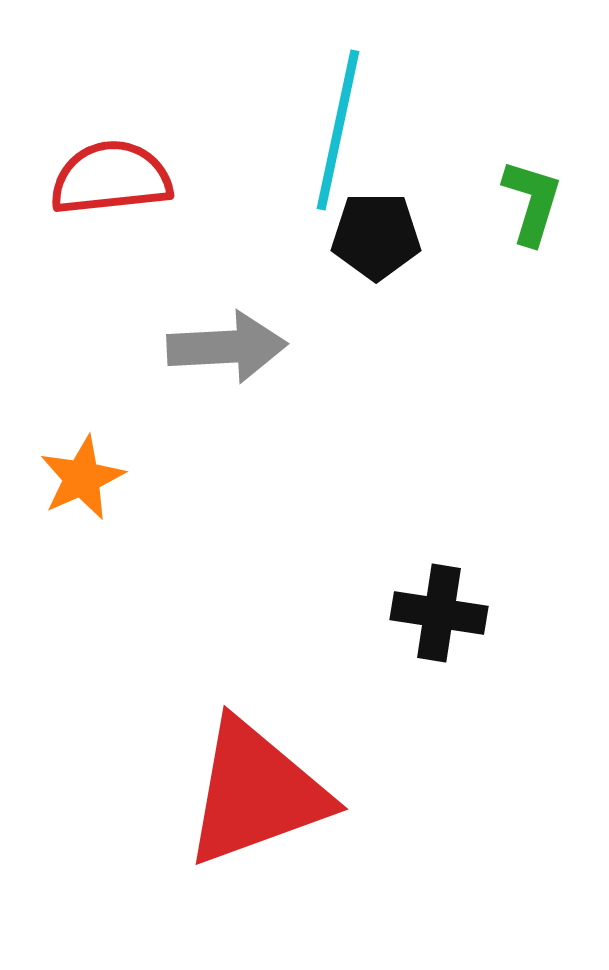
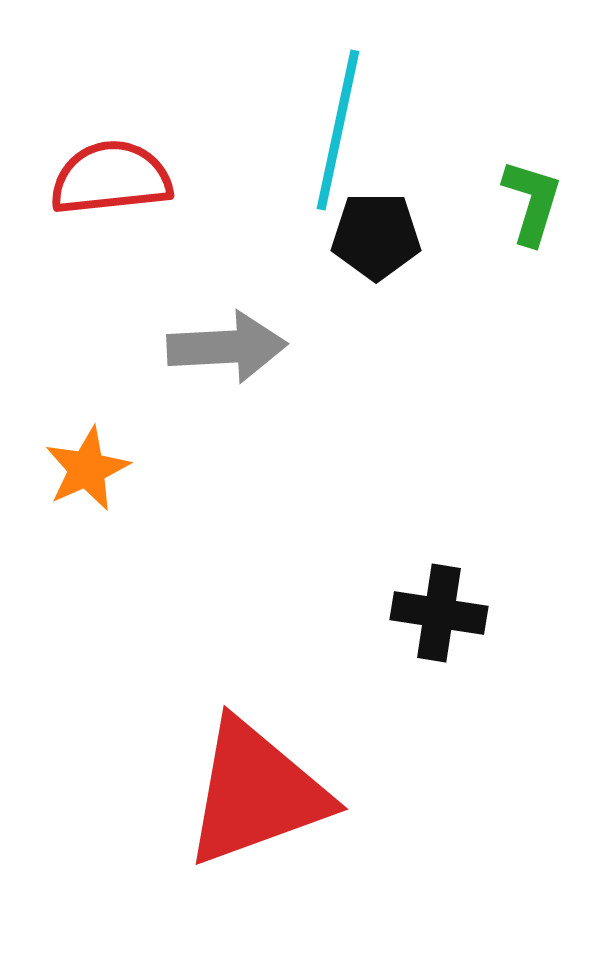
orange star: moved 5 px right, 9 px up
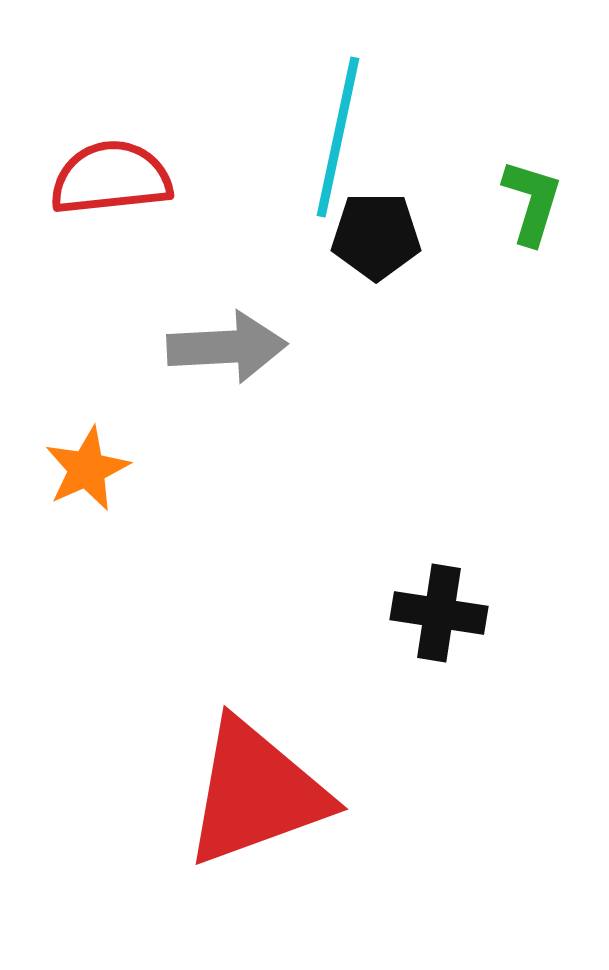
cyan line: moved 7 px down
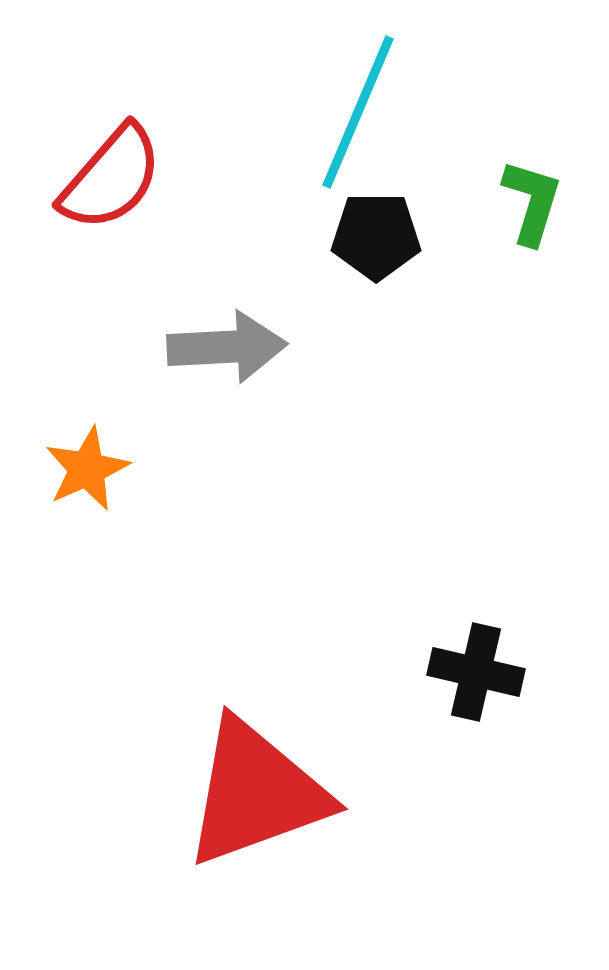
cyan line: moved 20 px right, 25 px up; rotated 11 degrees clockwise
red semicircle: rotated 137 degrees clockwise
black cross: moved 37 px right, 59 px down; rotated 4 degrees clockwise
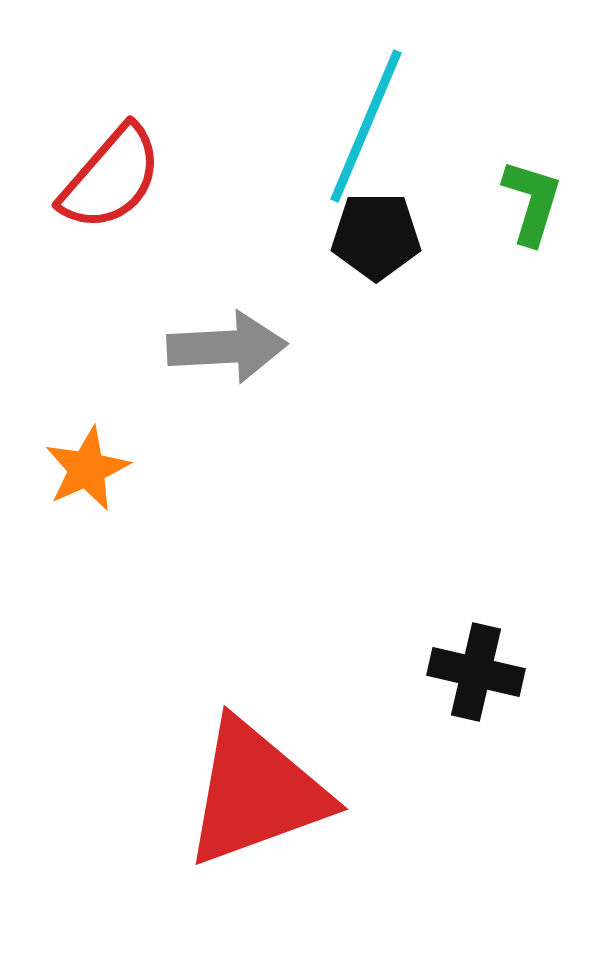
cyan line: moved 8 px right, 14 px down
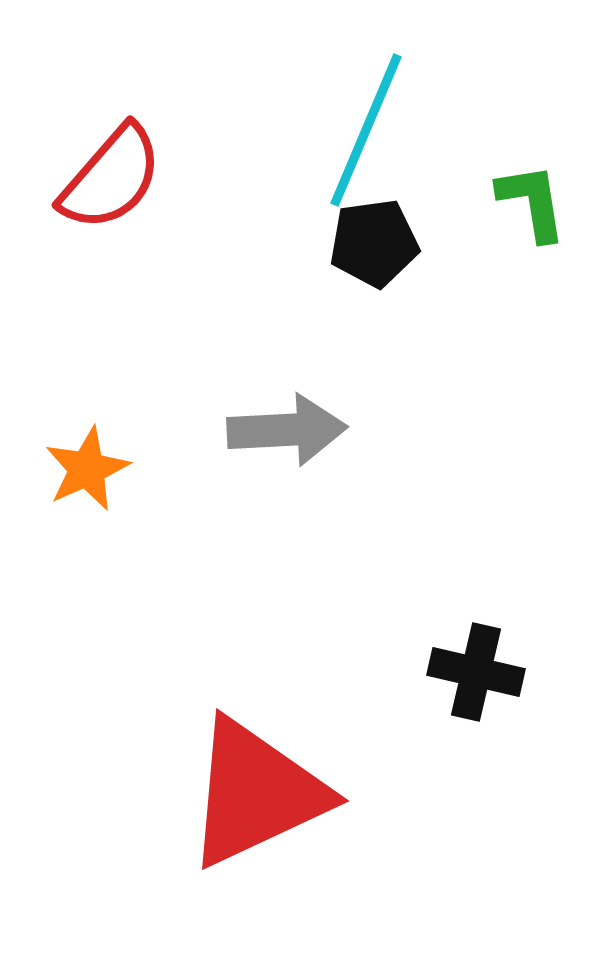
cyan line: moved 4 px down
green L-shape: rotated 26 degrees counterclockwise
black pentagon: moved 2 px left, 7 px down; rotated 8 degrees counterclockwise
gray arrow: moved 60 px right, 83 px down
red triangle: rotated 5 degrees counterclockwise
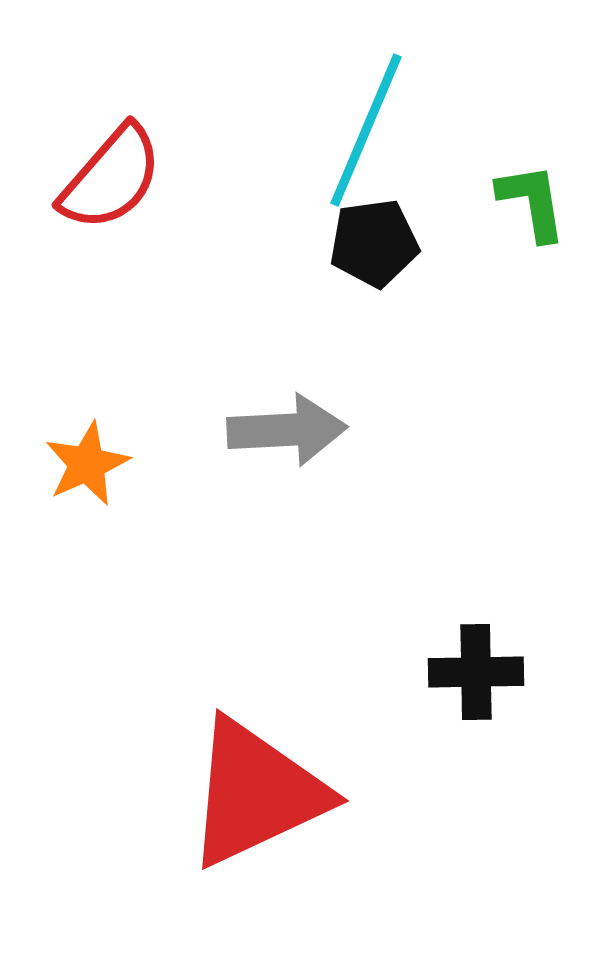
orange star: moved 5 px up
black cross: rotated 14 degrees counterclockwise
